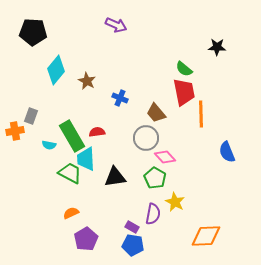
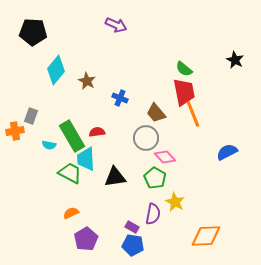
black star: moved 18 px right, 13 px down; rotated 24 degrees clockwise
orange line: moved 8 px left; rotated 20 degrees counterclockwise
blue semicircle: rotated 85 degrees clockwise
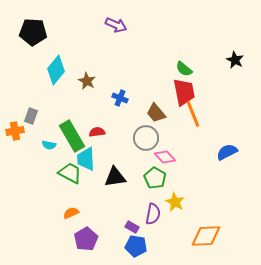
blue pentagon: moved 3 px right, 1 px down
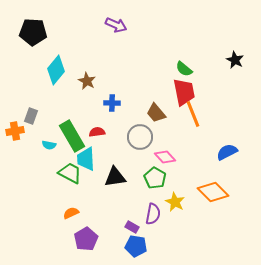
blue cross: moved 8 px left, 5 px down; rotated 21 degrees counterclockwise
gray circle: moved 6 px left, 1 px up
orange diamond: moved 7 px right, 44 px up; rotated 48 degrees clockwise
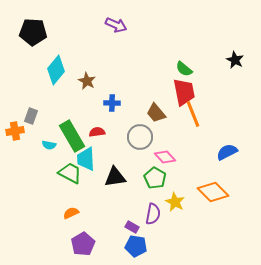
purple pentagon: moved 3 px left, 5 px down
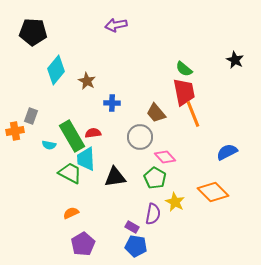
purple arrow: rotated 145 degrees clockwise
red semicircle: moved 4 px left, 1 px down
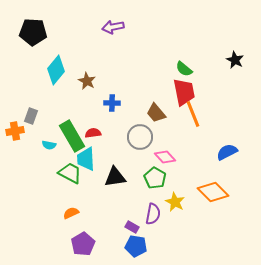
purple arrow: moved 3 px left, 2 px down
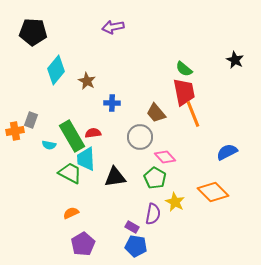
gray rectangle: moved 4 px down
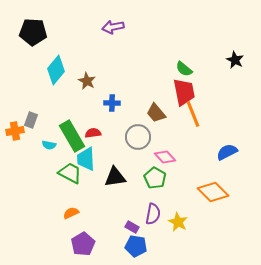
gray circle: moved 2 px left
yellow star: moved 3 px right, 20 px down
